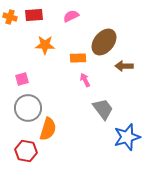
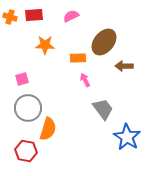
blue star: rotated 24 degrees counterclockwise
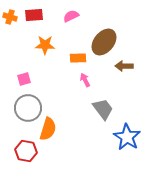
pink square: moved 2 px right
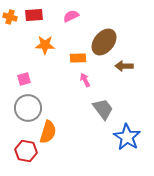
orange semicircle: moved 3 px down
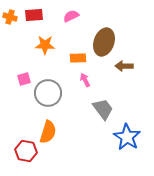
brown ellipse: rotated 20 degrees counterclockwise
gray circle: moved 20 px right, 15 px up
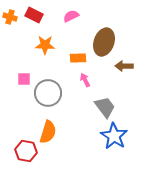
red rectangle: rotated 30 degrees clockwise
pink square: rotated 16 degrees clockwise
gray trapezoid: moved 2 px right, 2 px up
blue star: moved 13 px left, 1 px up
